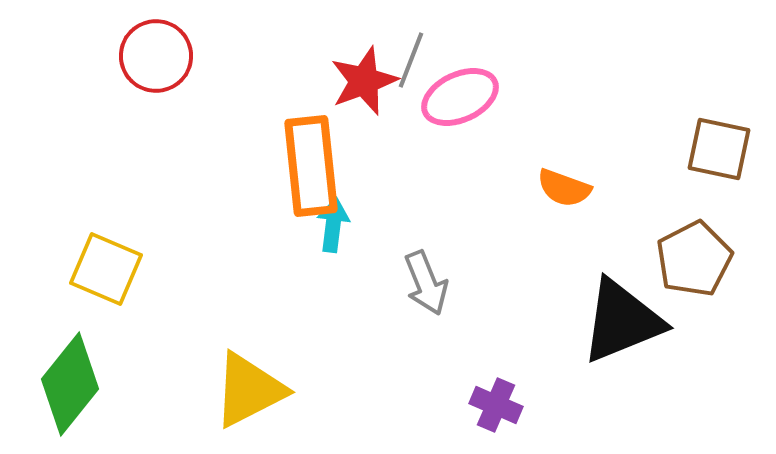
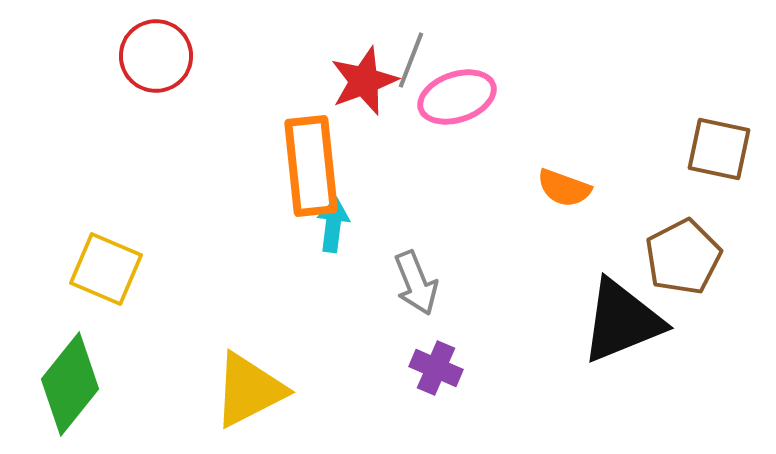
pink ellipse: moved 3 px left; rotated 6 degrees clockwise
brown pentagon: moved 11 px left, 2 px up
gray arrow: moved 10 px left
purple cross: moved 60 px left, 37 px up
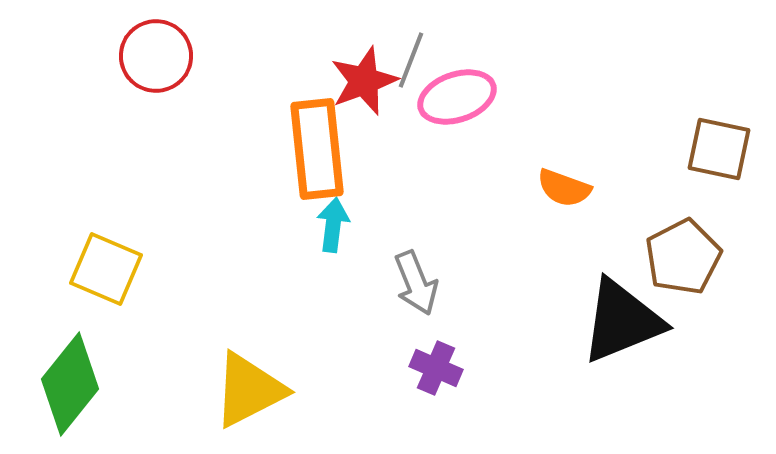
orange rectangle: moved 6 px right, 17 px up
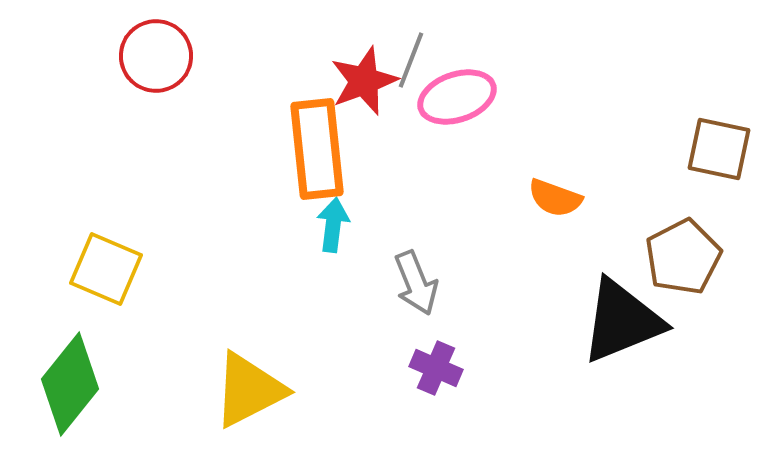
orange semicircle: moved 9 px left, 10 px down
